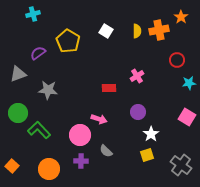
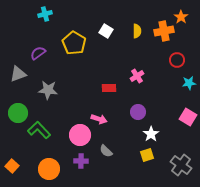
cyan cross: moved 12 px right
orange cross: moved 5 px right, 1 px down
yellow pentagon: moved 6 px right, 2 px down
pink square: moved 1 px right
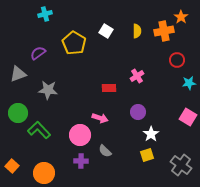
pink arrow: moved 1 px right, 1 px up
gray semicircle: moved 1 px left
orange circle: moved 5 px left, 4 px down
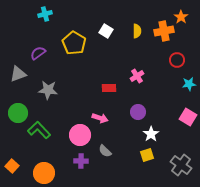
cyan star: moved 1 px down
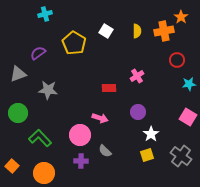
green L-shape: moved 1 px right, 8 px down
gray cross: moved 9 px up
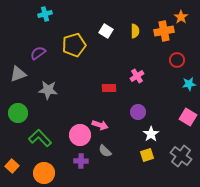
yellow semicircle: moved 2 px left
yellow pentagon: moved 2 px down; rotated 25 degrees clockwise
pink arrow: moved 7 px down
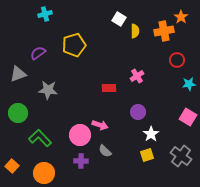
white square: moved 13 px right, 12 px up
